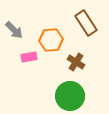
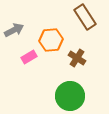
brown rectangle: moved 1 px left, 6 px up
gray arrow: rotated 72 degrees counterclockwise
pink rectangle: rotated 21 degrees counterclockwise
brown cross: moved 1 px right, 4 px up
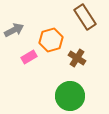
orange hexagon: rotated 10 degrees counterclockwise
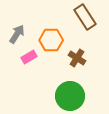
gray arrow: moved 3 px right, 4 px down; rotated 30 degrees counterclockwise
orange hexagon: rotated 15 degrees clockwise
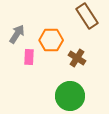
brown rectangle: moved 2 px right, 1 px up
pink rectangle: rotated 56 degrees counterclockwise
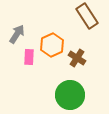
orange hexagon: moved 1 px right, 5 px down; rotated 25 degrees counterclockwise
green circle: moved 1 px up
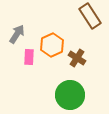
brown rectangle: moved 3 px right
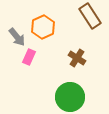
gray arrow: moved 3 px down; rotated 108 degrees clockwise
orange hexagon: moved 9 px left, 18 px up
pink rectangle: rotated 21 degrees clockwise
green circle: moved 2 px down
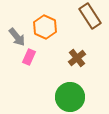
orange hexagon: moved 2 px right; rotated 10 degrees counterclockwise
brown cross: rotated 18 degrees clockwise
